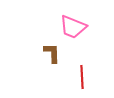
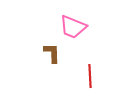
red line: moved 8 px right, 1 px up
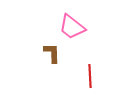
pink trapezoid: moved 1 px left; rotated 16 degrees clockwise
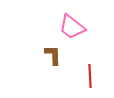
brown L-shape: moved 1 px right, 2 px down
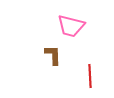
pink trapezoid: moved 1 px left, 1 px up; rotated 24 degrees counterclockwise
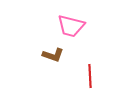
brown L-shape: rotated 110 degrees clockwise
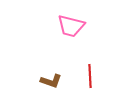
brown L-shape: moved 2 px left, 26 px down
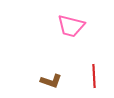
red line: moved 4 px right
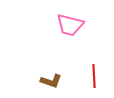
pink trapezoid: moved 1 px left, 1 px up
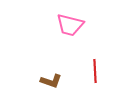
red line: moved 1 px right, 5 px up
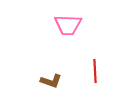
pink trapezoid: moved 2 px left; rotated 12 degrees counterclockwise
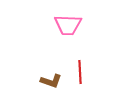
red line: moved 15 px left, 1 px down
